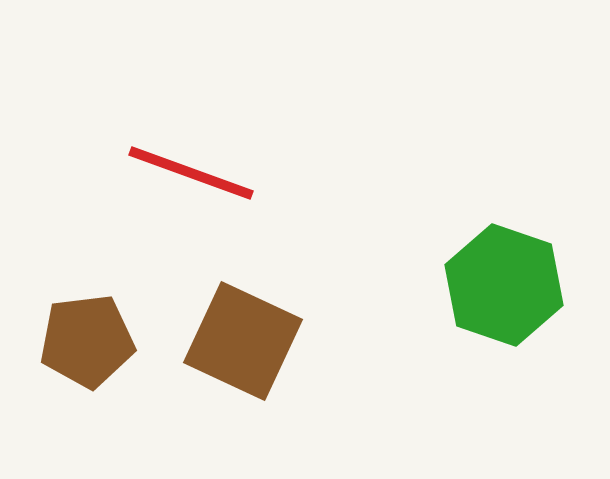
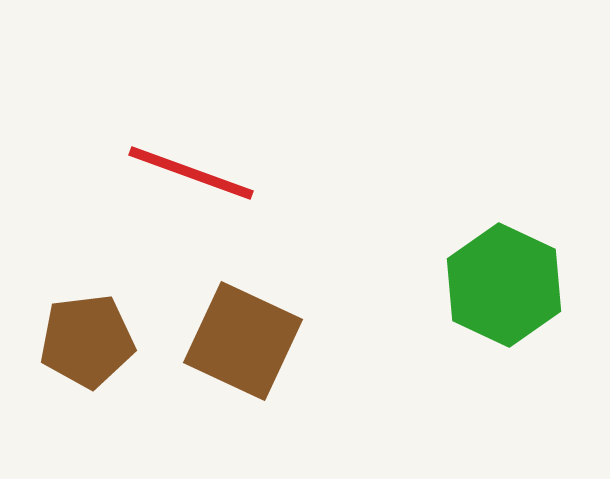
green hexagon: rotated 6 degrees clockwise
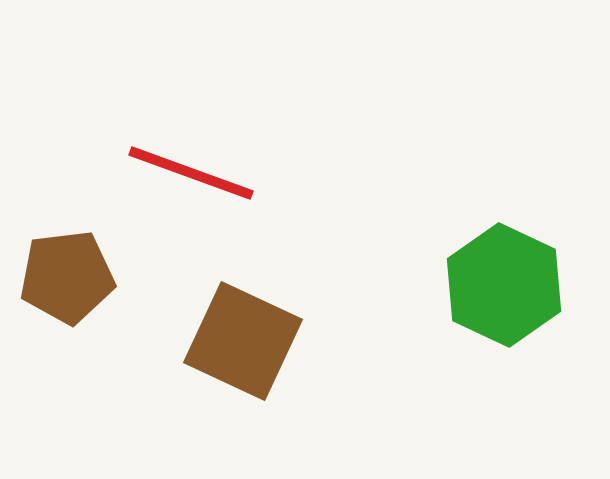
brown pentagon: moved 20 px left, 64 px up
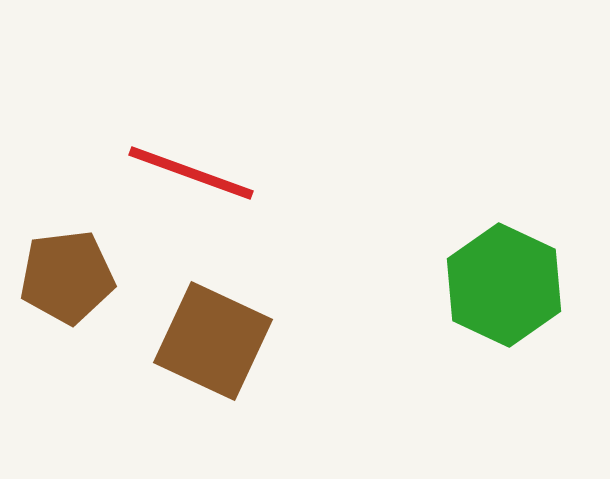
brown square: moved 30 px left
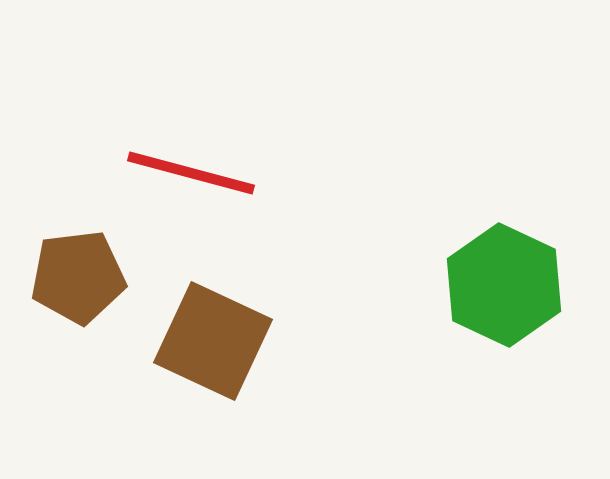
red line: rotated 5 degrees counterclockwise
brown pentagon: moved 11 px right
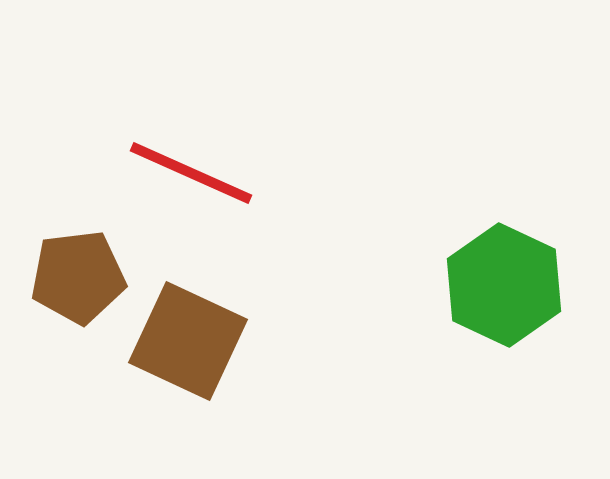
red line: rotated 9 degrees clockwise
brown square: moved 25 px left
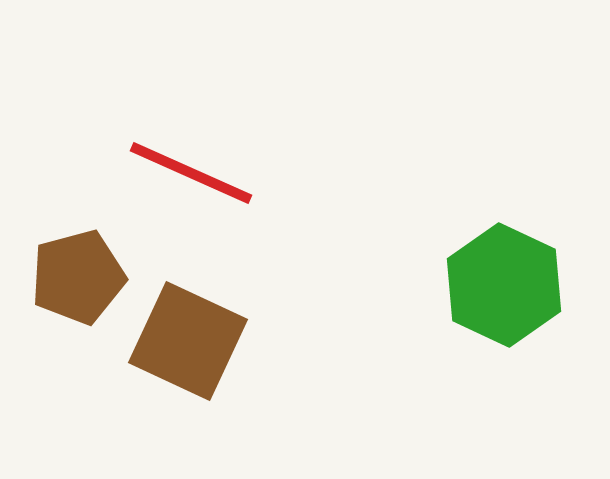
brown pentagon: rotated 8 degrees counterclockwise
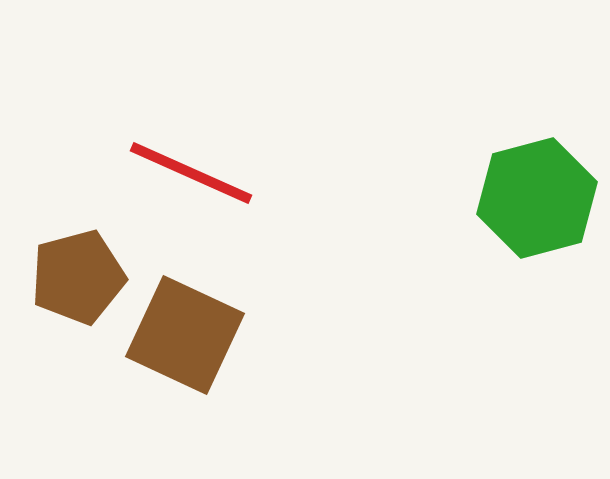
green hexagon: moved 33 px right, 87 px up; rotated 20 degrees clockwise
brown square: moved 3 px left, 6 px up
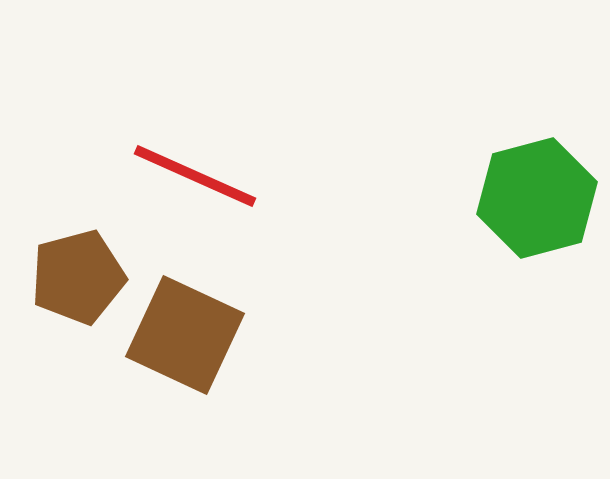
red line: moved 4 px right, 3 px down
